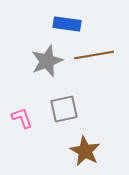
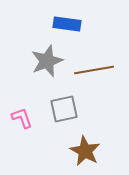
brown line: moved 15 px down
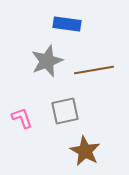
gray square: moved 1 px right, 2 px down
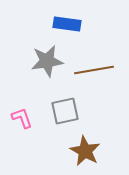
gray star: rotated 12 degrees clockwise
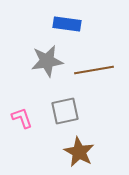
brown star: moved 6 px left, 1 px down
